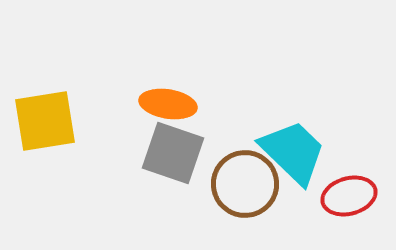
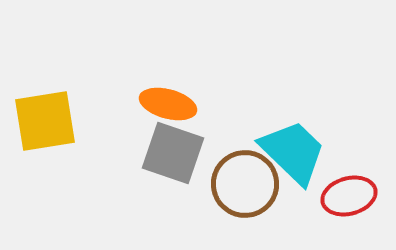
orange ellipse: rotated 6 degrees clockwise
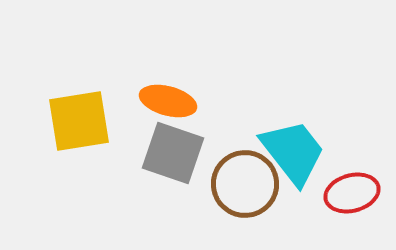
orange ellipse: moved 3 px up
yellow square: moved 34 px right
cyan trapezoid: rotated 8 degrees clockwise
red ellipse: moved 3 px right, 3 px up
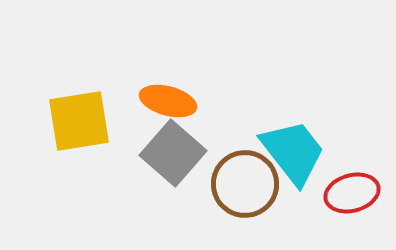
gray square: rotated 22 degrees clockwise
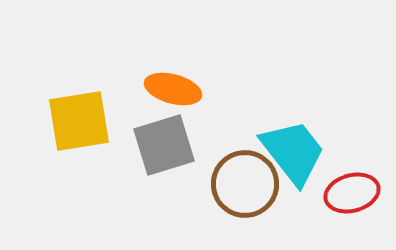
orange ellipse: moved 5 px right, 12 px up
gray square: moved 9 px left, 8 px up; rotated 32 degrees clockwise
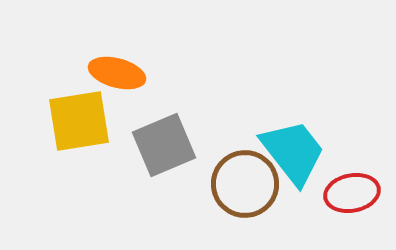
orange ellipse: moved 56 px left, 16 px up
gray square: rotated 6 degrees counterclockwise
red ellipse: rotated 4 degrees clockwise
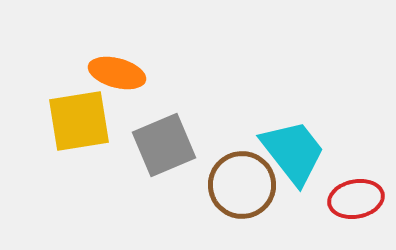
brown circle: moved 3 px left, 1 px down
red ellipse: moved 4 px right, 6 px down
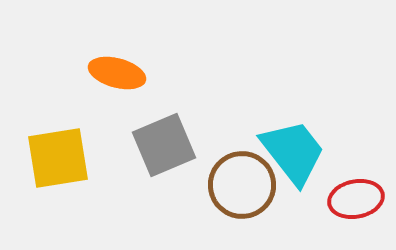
yellow square: moved 21 px left, 37 px down
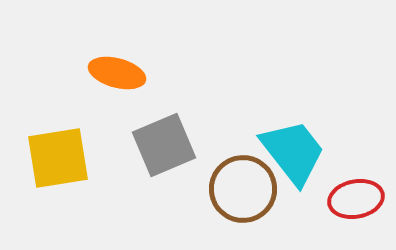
brown circle: moved 1 px right, 4 px down
